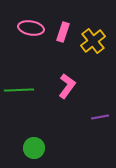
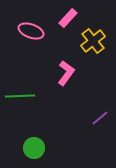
pink ellipse: moved 3 px down; rotated 10 degrees clockwise
pink rectangle: moved 5 px right, 14 px up; rotated 24 degrees clockwise
pink L-shape: moved 1 px left, 13 px up
green line: moved 1 px right, 6 px down
purple line: moved 1 px down; rotated 30 degrees counterclockwise
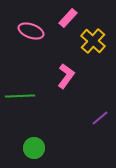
yellow cross: rotated 10 degrees counterclockwise
pink L-shape: moved 3 px down
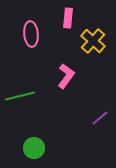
pink rectangle: rotated 36 degrees counterclockwise
pink ellipse: moved 3 px down; rotated 65 degrees clockwise
green line: rotated 12 degrees counterclockwise
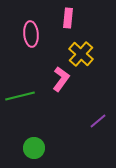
yellow cross: moved 12 px left, 13 px down
pink L-shape: moved 5 px left, 3 px down
purple line: moved 2 px left, 3 px down
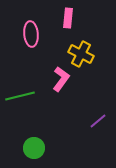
yellow cross: rotated 15 degrees counterclockwise
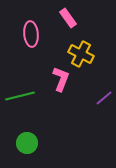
pink rectangle: rotated 42 degrees counterclockwise
pink L-shape: rotated 15 degrees counterclockwise
purple line: moved 6 px right, 23 px up
green circle: moved 7 px left, 5 px up
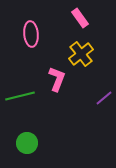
pink rectangle: moved 12 px right
yellow cross: rotated 25 degrees clockwise
pink L-shape: moved 4 px left
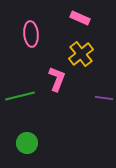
pink rectangle: rotated 30 degrees counterclockwise
purple line: rotated 48 degrees clockwise
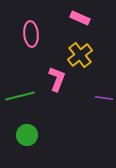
yellow cross: moved 1 px left, 1 px down
green circle: moved 8 px up
